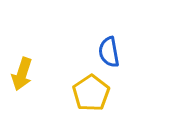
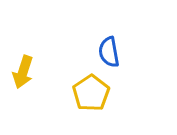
yellow arrow: moved 1 px right, 2 px up
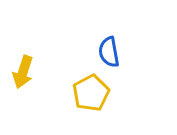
yellow pentagon: rotated 6 degrees clockwise
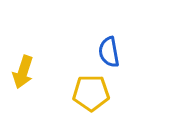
yellow pentagon: rotated 27 degrees clockwise
